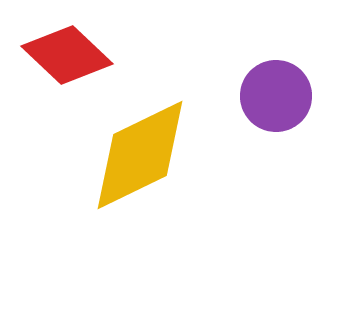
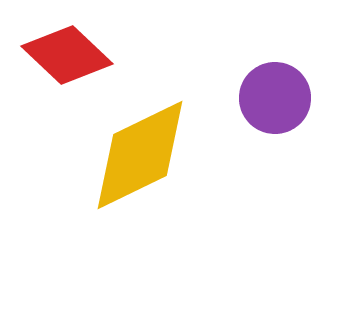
purple circle: moved 1 px left, 2 px down
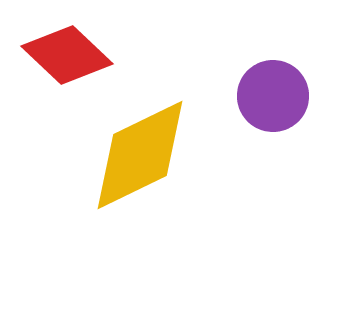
purple circle: moved 2 px left, 2 px up
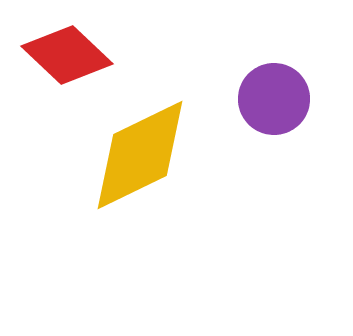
purple circle: moved 1 px right, 3 px down
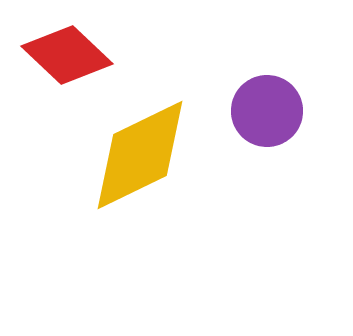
purple circle: moved 7 px left, 12 px down
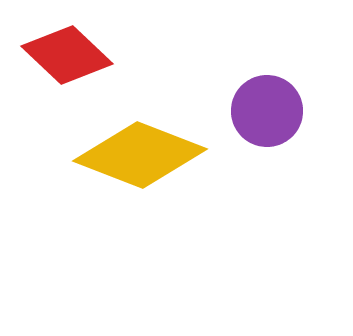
yellow diamond: rotated 47 degrees clockwise
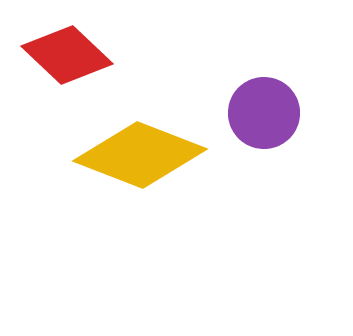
purple circle: moved 3 px left, 2 px down
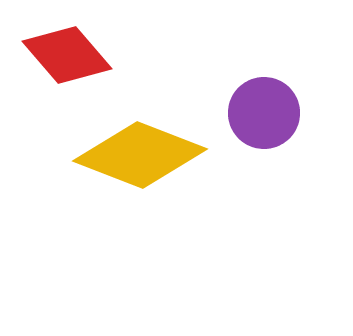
red diamond: rotated 6 degrees clockwise
